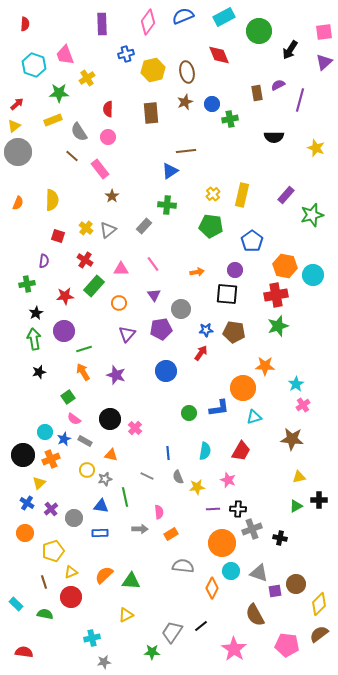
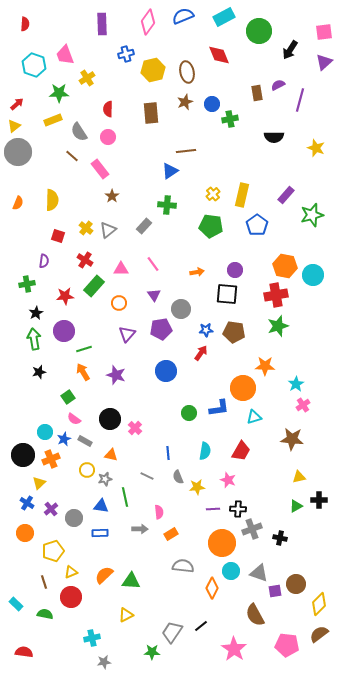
blue pentagon at (252, 241): moved 5 px right, 16 px up
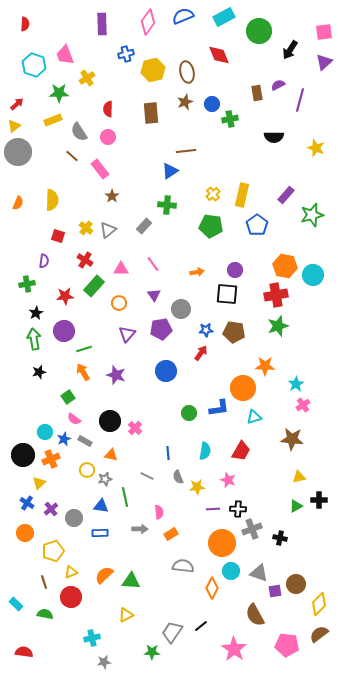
black circle at (110, 419): moved 2 px down
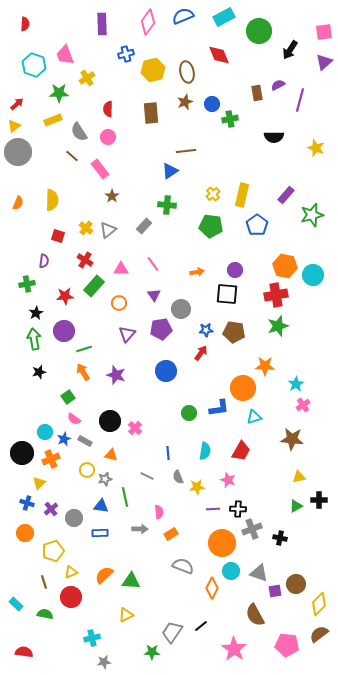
black circle at (23, 455): moved 1 px left, 2 px up
blue cross at (27, 503): rotated 16 degrees counterclockwise
gray semicircle at (183, 566): rotated 15 degrees clockwise
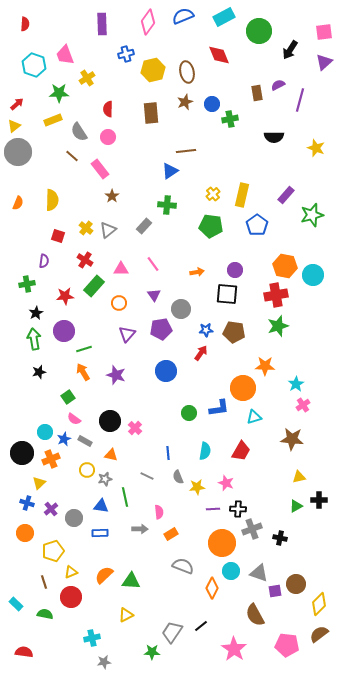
pink star at (228, 480): moved 2 px left, 3 px down
